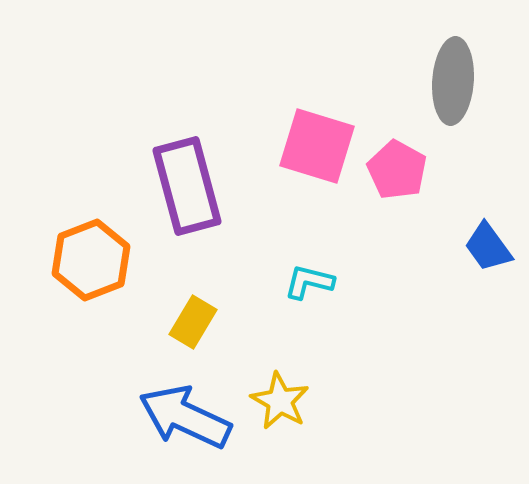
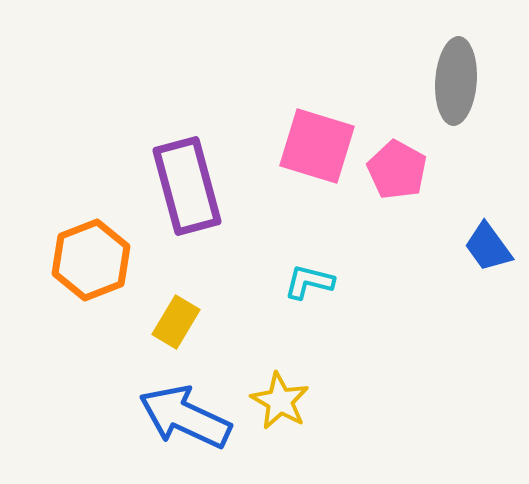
gray ellipse: moved 3 px right
yellow rectangle: moved 17 px left
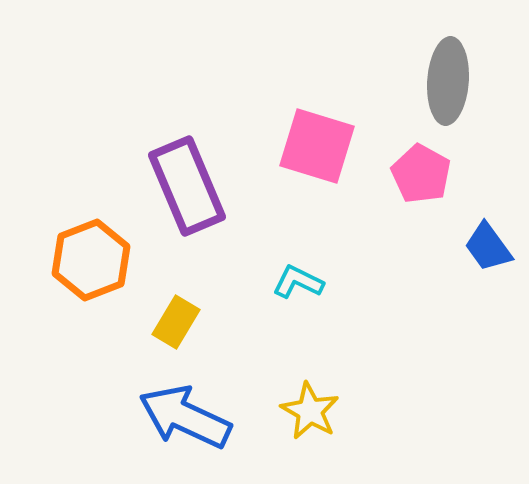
gray ellipse: moved 8 px left
pink pentagon: moved 24 px right, 4 px down
purple rectangle: rotated 8 degrees counterclockwise
cyan L-shape: moved 11 px left; rotated 12 degrees clockwise
yellow star: moved 30 px right, 10 px down
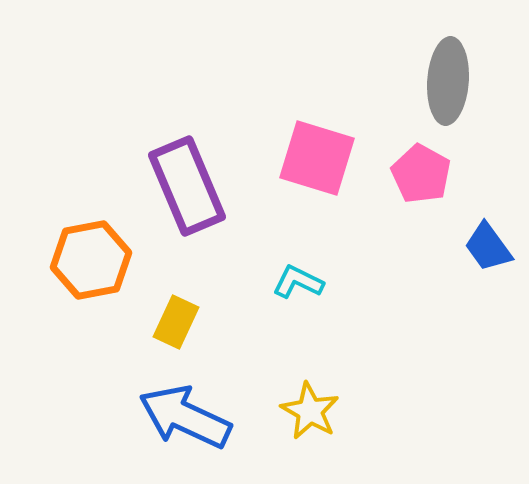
pink square: moved 12 px down
orange hexagon: rotated 10 degrees clockwise
yellow rectangle: rotated 6 degrees counterclockwise
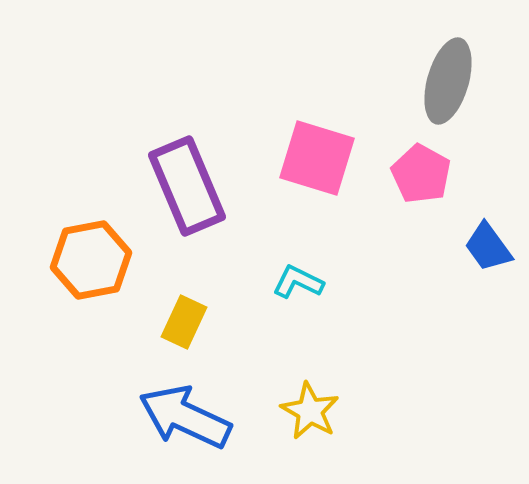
gray ellipse: rotated 12 degrees clockwise
yellow rectangle: moved 8 px right
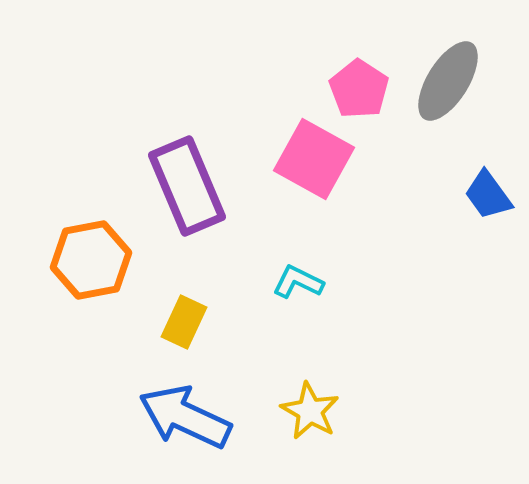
gray ellipse: rotated 16 degrees clockwise
pink square: moved 3 px left, 1 px down; rotated 12 degrees clockwise
pink pentagon: moved 62 px left, 85 px up; rotated 4 degrees clockwise
blue trapezoid: moved 52 px up
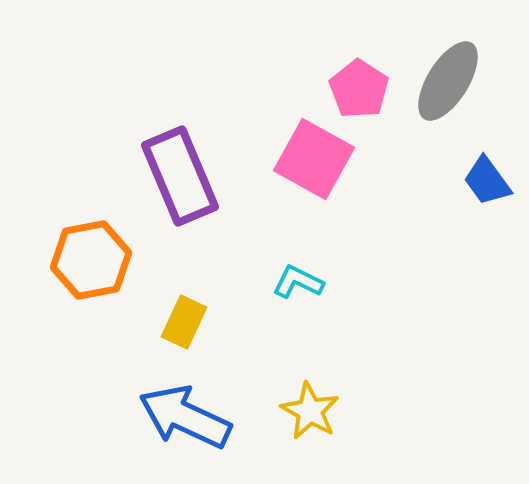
purple rectangle: moved 7 px left, 10 px up
blue trapezoid: moved 1 px left, 14 px up
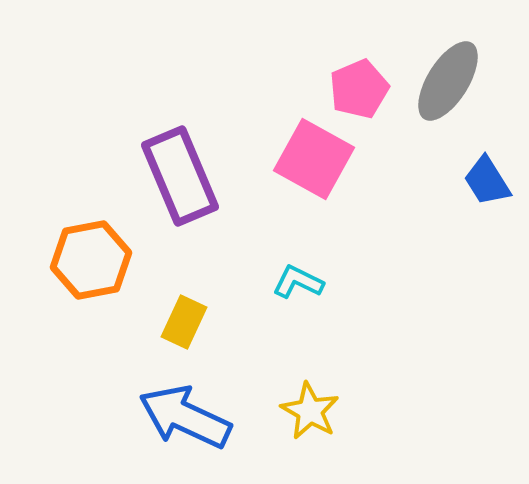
pink pentagon: rotated 16 degrees clockwise
blue trapezoid: rotated 4 degrees clockwise
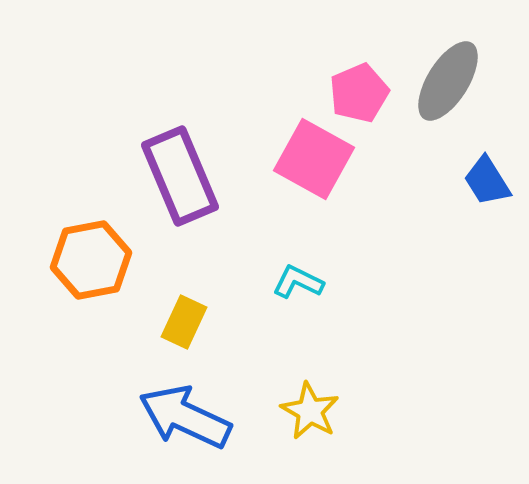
pink pentagon: moved 4 px down
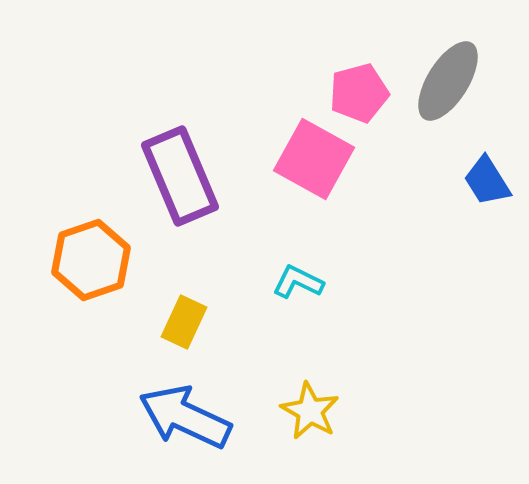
pink pentagon: rotated 8 degrees clockwise
orange hexagon: rotated 8 degrees counterclockwise
